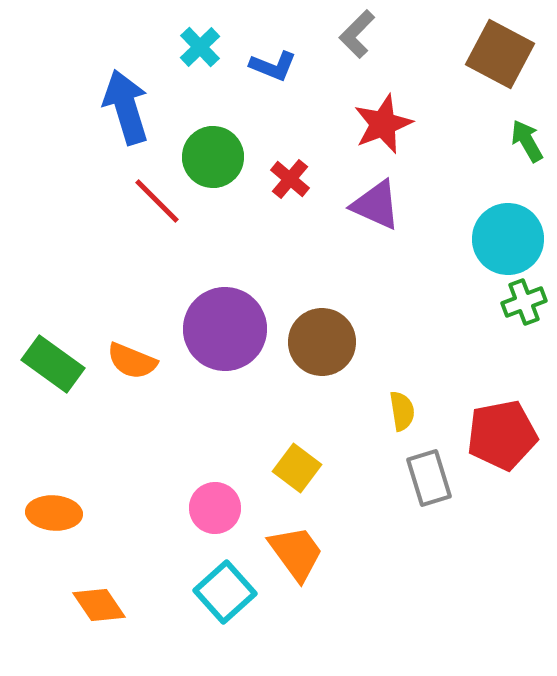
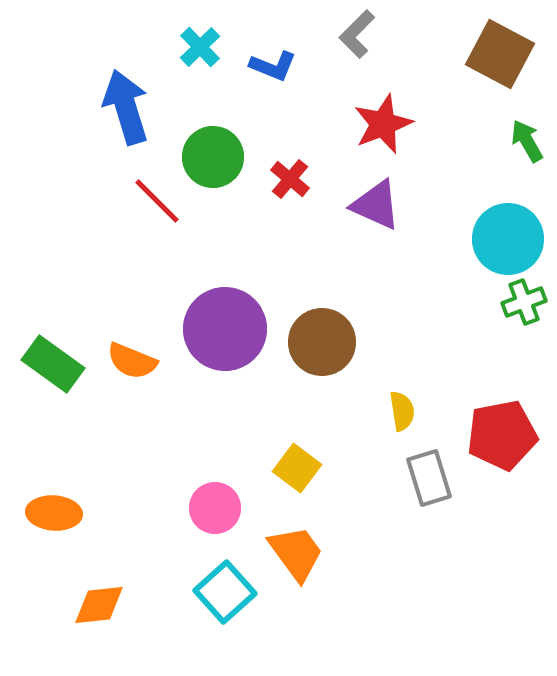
orange diamond: rotated 62 degrees counterclockwise
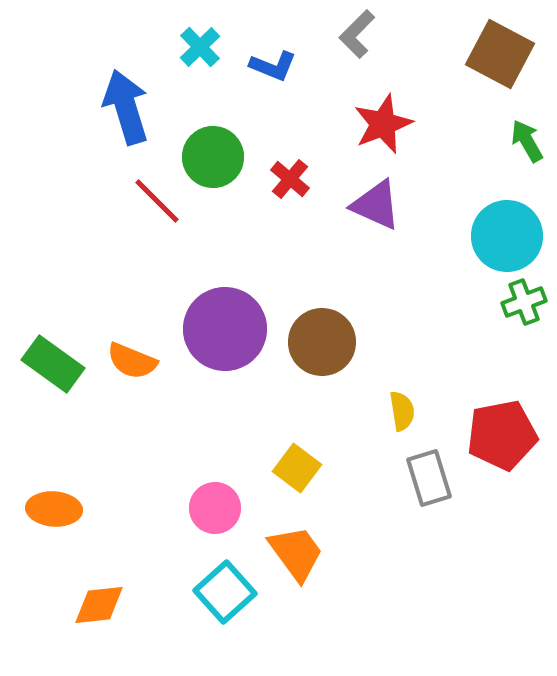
cyan circle: moved 1 px left, 3 px up
orange ellipse: moved 4 px up
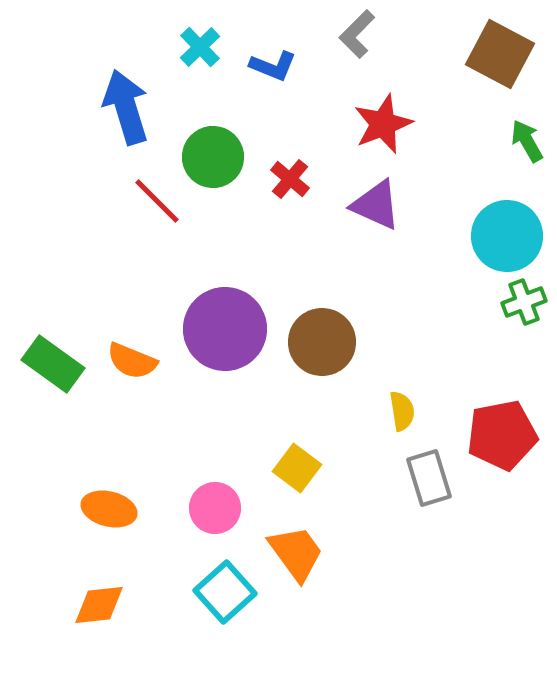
orange ellipse: moved 55 px right; rotated 10 degrees clockwise
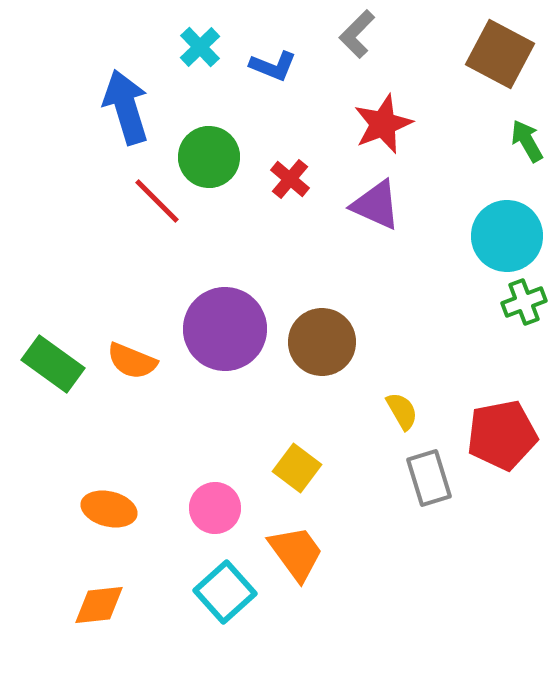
green circle: moved 4 px left
yellow semicircle: rotated 21 degrees counterclockwise
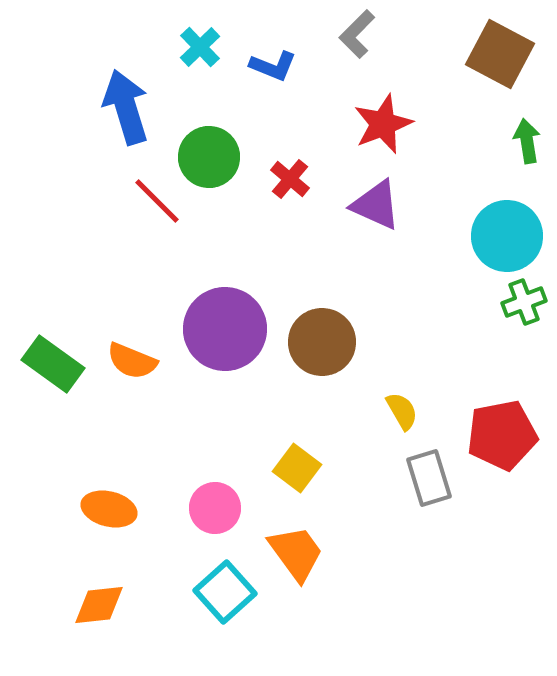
green arrow: rotated 21 degrees clockwise
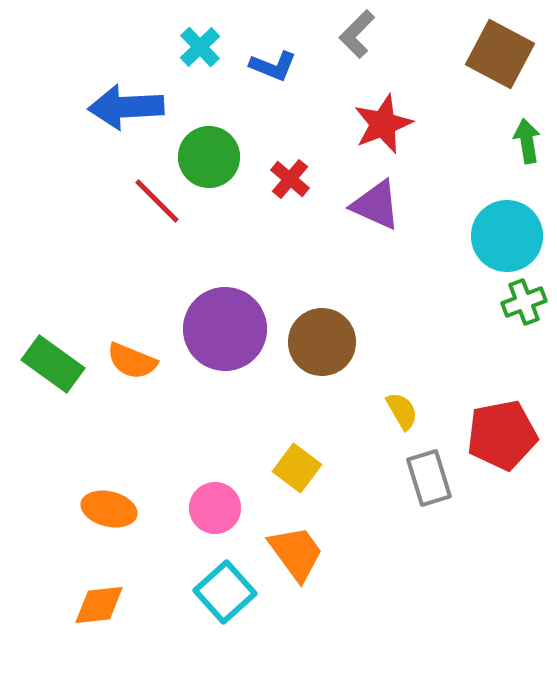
blue arrow: rotated 76 degrees counterclockwise
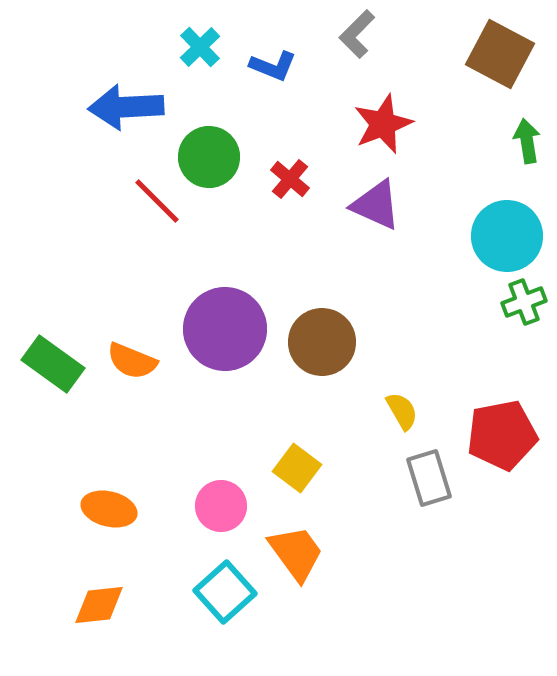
pink circle: moved 6 px right, 2 px up
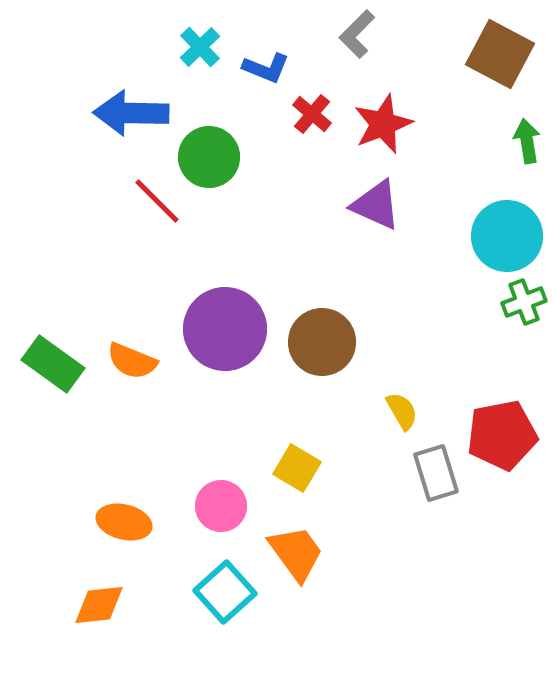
blue L-shape: moved 7 px left, 2 px down
blue arrow: moved 5 px right, 6 px down; rotated 4 degrees clockwise
red cross: moved 22 px right, 65 px up
yellow square: rotated 6 degrees counterclockwise
gray rectangle: moved 7 px right, 5 px up
orange ellipse: moved 15 px right, 13 px down
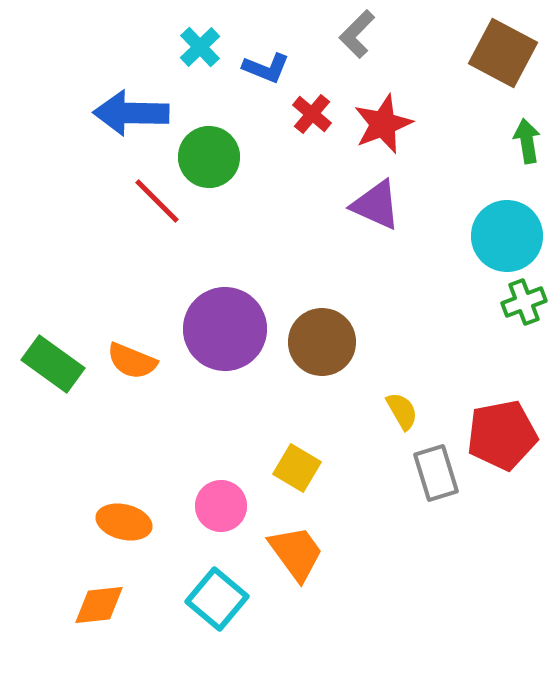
brown square: moved 3 px right, 1 px up
cyan square: moved 8 px left, 7 px down; rotated 8 degrees counterclockwise
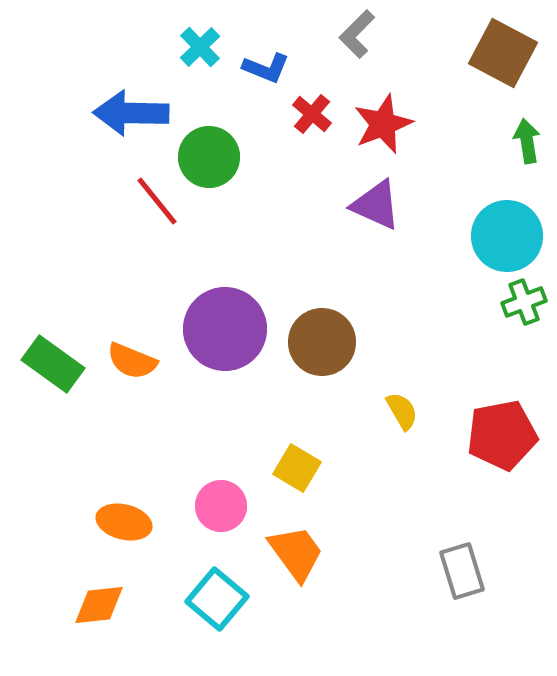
red line: rotated 6 degrees clockwise
gray rectangle: moved 26 px right, 98 px down
